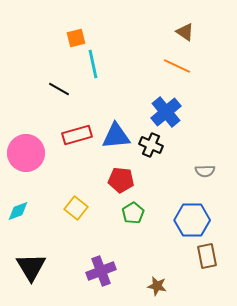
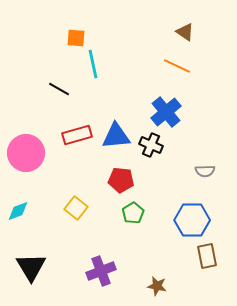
orange square: rotated 18 degrees clockwise
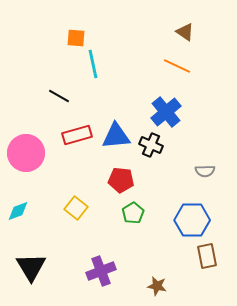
black line: moved 7 px down
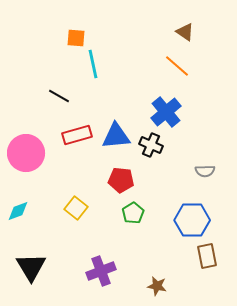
orange line: rotated 16 degrees clockwise
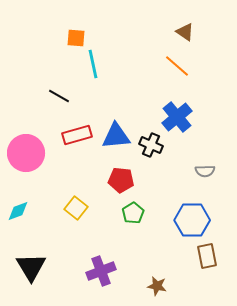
blue cross: moved 11 px right, 5 px down
